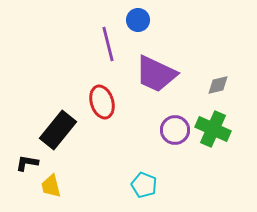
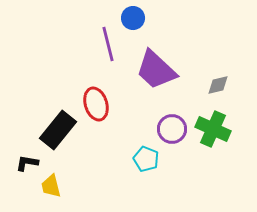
blue circle: moved 5 px left, 2 px up
purple trapezoid: moved 4 px up; rotated 18 degrees clockwise
red ellipse: moved 6 px left, 2 px down
purple circle: moved 3 px left, 1 px up
cyan pentagon: moved 2 px right, 26 px up
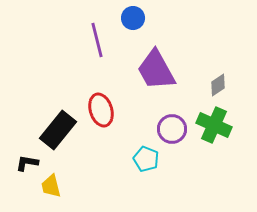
purple line: moved 11 px left, 4 px up
purple trapezoid: rotated 18 degrees clockwise
gray diamond: rotated 20 degrees counterclockwise
red ellipse: moved 5 px right, 6 px down
green cross: moved 1 px right, 4 px up
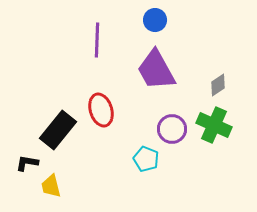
blue circle: moved 22 px right, 2 px down
purple line: rotated 16 degrees clockwise
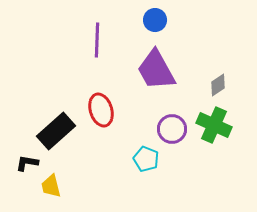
black rectangle: moved 2 px left, 1 px down; rotated 9 degrees clockwise
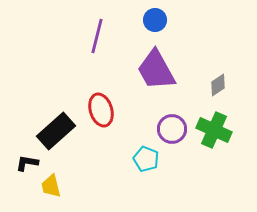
purple line: moved 4 px up; rotated 12 degrees clockwise
green cross: moved 5 px down
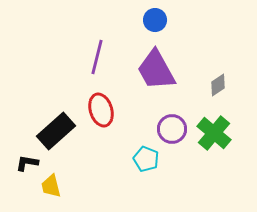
purple line: moved 21 px down
green cross: moved 3 px down; rotated 16 degrees clockwise
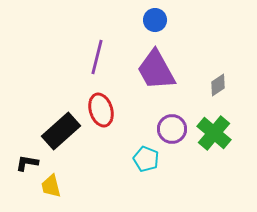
black rectangle: moved 5 px right
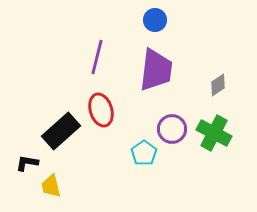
purple trapezoid: rotated 144 degrees counterclockwise
green cross: rotated 12 degrees counterclockwise
cyan pentagon: moved 2 px left, 6 px up; rotated 15 degrees clockwise
